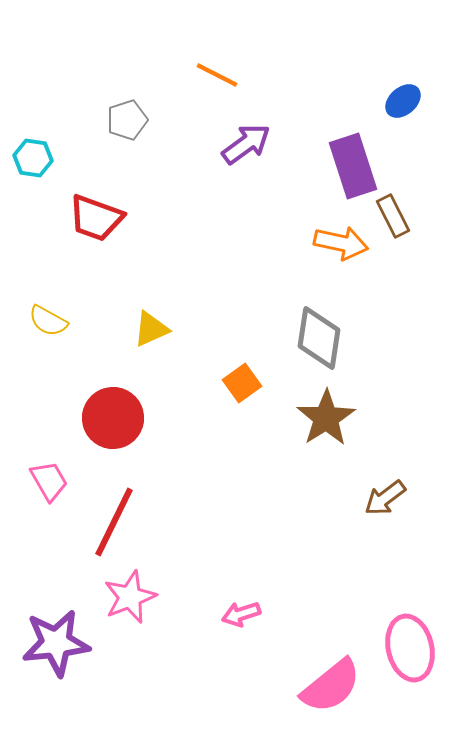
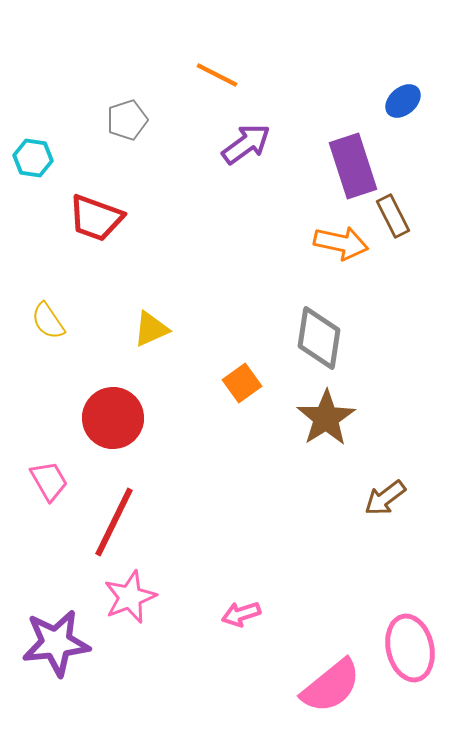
yellow semicircle: rotated 27 degrees clockwise
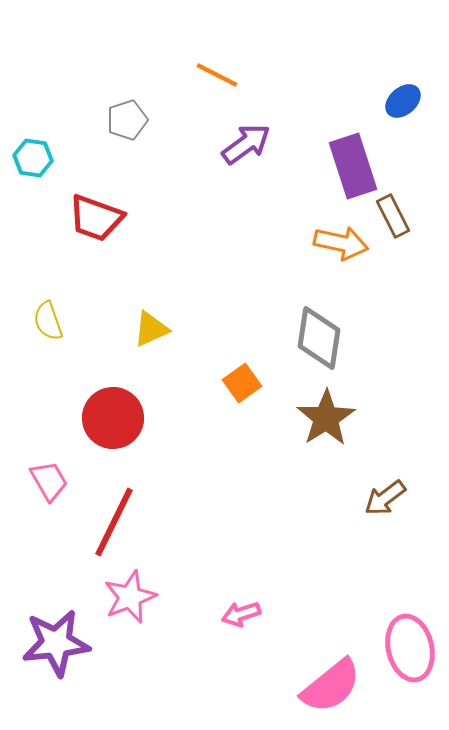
yellow semicircle: rotated 15 degrees clockwise
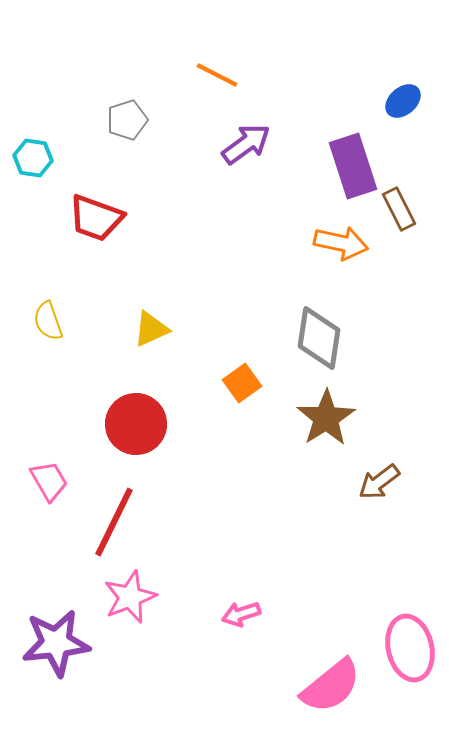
brown rectangle: moved 6 px right, 7 px up
red circle: moved 23 px right, 6 px down
brown arrow: moved 6 px left, 16 px up
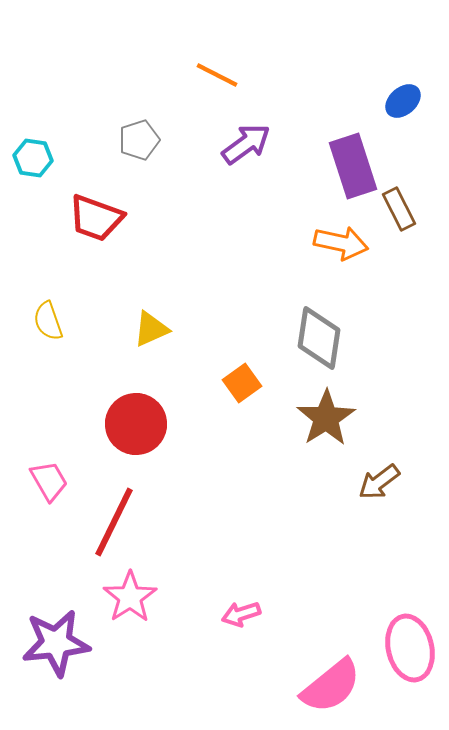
gray pentagon: moved 12 px right, 20 px down
pink star: rotated 12 degrees counterclockwise
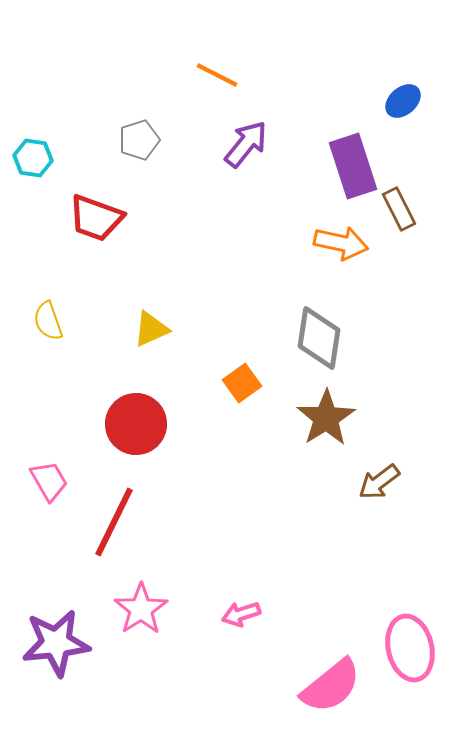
purple arrow: rotated 15 degrees counterclockwise
pink star: moved 11 px right, 12 px down
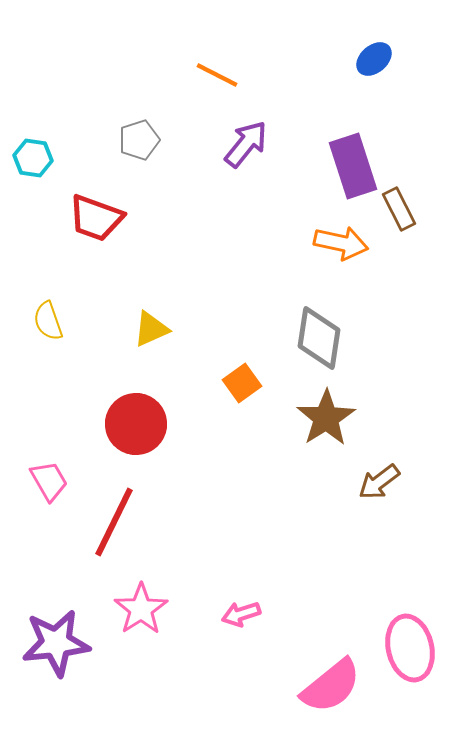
blue ellipse: moved 29 px left, 42 px up
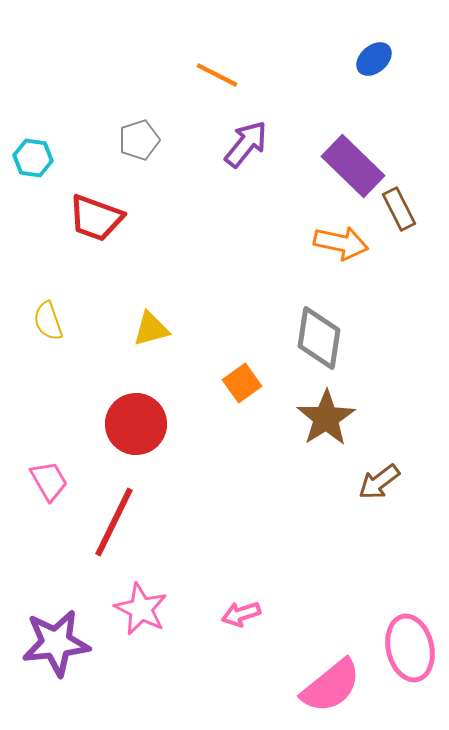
purple rectangle: rotated 28 degrees counterclockwise
yellow triangle: rotated 9 degrees clockwise
pink star: rotated 12 degrees counterclockwise
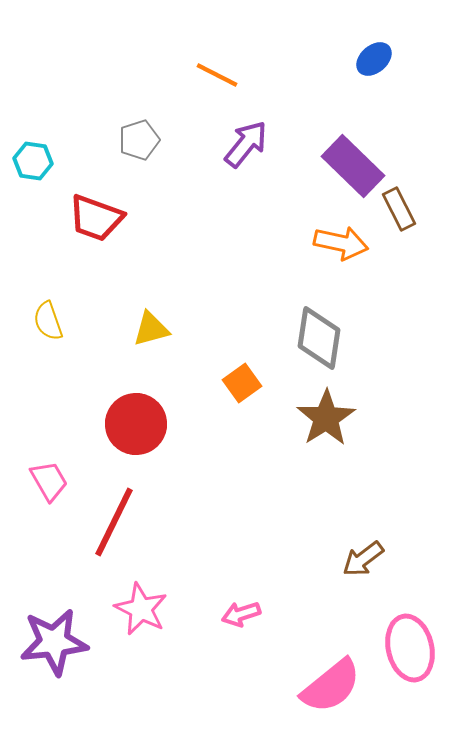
cyan hexagon: moved 3 px down
brown arrow: moved 16 px left, 77 px down
purple star: moved 2 px left, 1 px up
